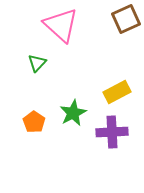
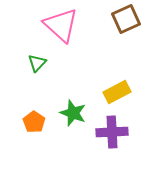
green star: rotated 24 degrees counterclockwise
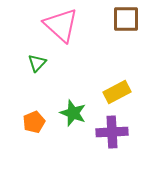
brown square: rotated 24 degrees clockwise
orange pentagon: rotated 15 degrees clockwise
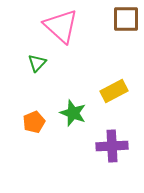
pink triangle: moved 1 px down
yellow rectangle: moved 3 px left, 1 px up
purple cross: moved 14 px down
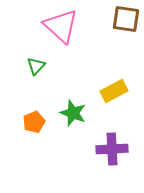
brown square: rotated 8 degrees clockwise
green triangle: moved 1 px left, 3 px down
purple cross: moved 3 px down
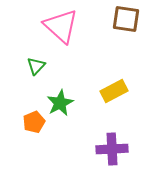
green star: moved 13 px left, 10 px up; rotated 24 degrees clockwise
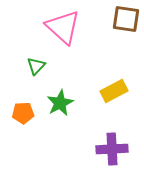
pink triangle: moved 2 px right, 1 px down
orange pentagon: moved 11 px left, 9 px up; rotated 20 degrees clockwise
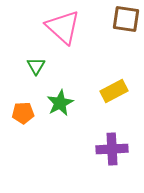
green triangle: rotated 12 degrees counterclockwise
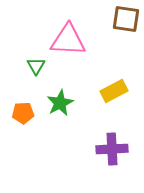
pink triangle: moved 5 px right, 13 px down; rotated 39 degrees counterclockwise
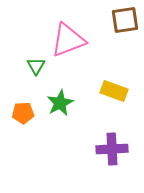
brown square: moved 1 px left, 1 px down; rotated 16 degrees counterclockwise
pink triangle: rotated 24 degrees counterclockwise
yellow rectangle: rotated 48 degrees clockwise
